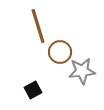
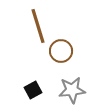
brown circle: moved 1 px right, 1 px up
gray star: moved 10 px left, 19 px down
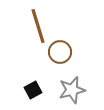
brown circle: moved 1 px left, 1 px down
gray star: rotated 8 degrees counterclockwise
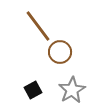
brown line: rotated 20 degrees counterclockwise
gray star: rotated 16 degrees counterclockwise
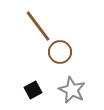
gray star: rotated 16 degrees counterclockwise
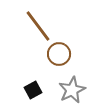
brown circle: moved 1 px left, 2 px down
gray star: rotated 20 degrees clockwise
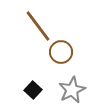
brown circle: moved 2 px right, 2 px up
black square: rotated 18 degrees counterclockwise
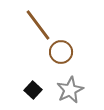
brown line: moved 1 px up
gray star: moved 2 px left
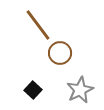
brown circle: moved 1 px left, 1 px down
gray star: moved 10 px right
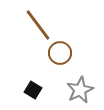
black square: rotated 12 degrees counterclockwise
